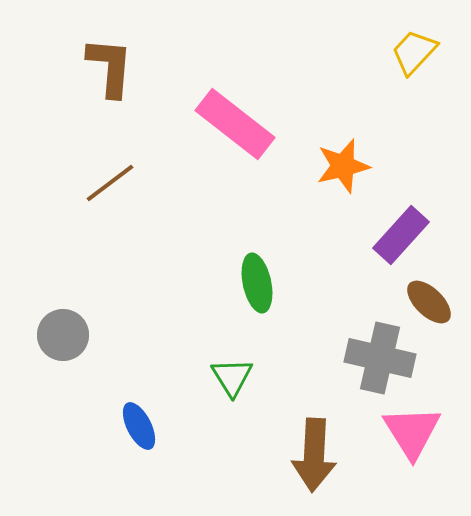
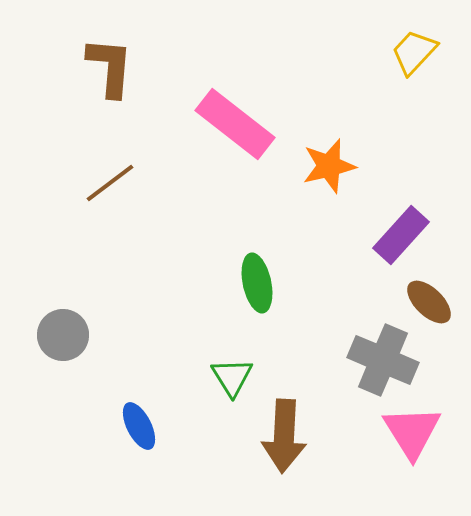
orange star: moved 14 px left
gray cross: moved 3 px right, 2 px down; rotated 10 degrees clockwise
brown arrow: moved 30 px left, 19 px up
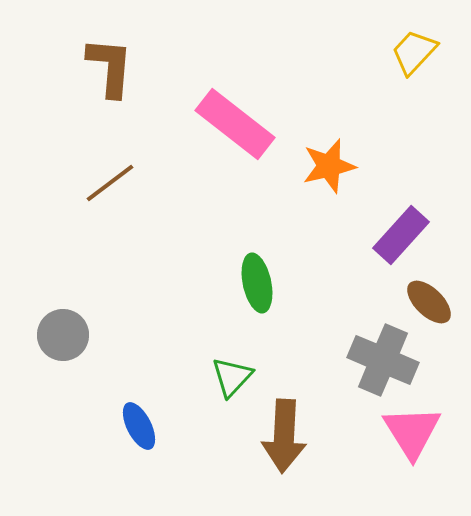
green triangle: rotated 15 degrees clockwise
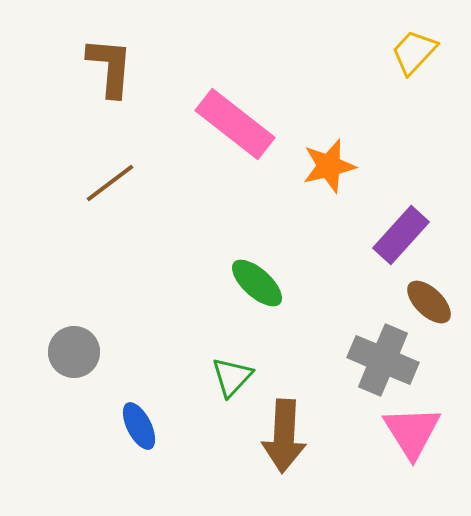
green ellipse: rotated 36 degrees counterclockwise
gray circle: moved 11 px right, 17 px down
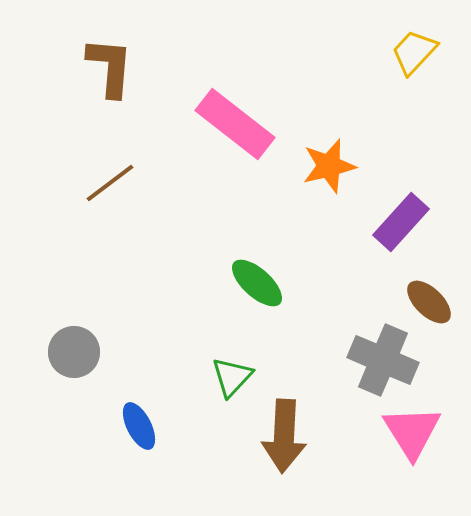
purple rectangle: moved 13 px up
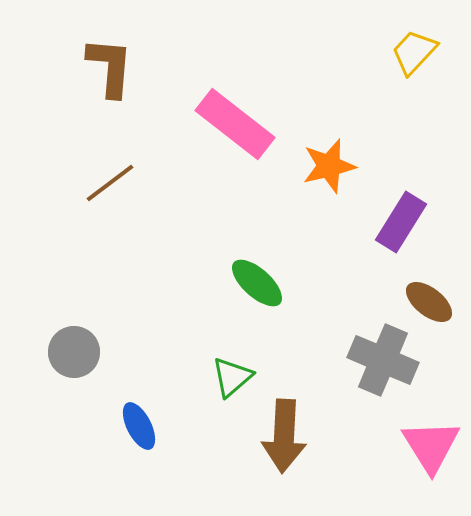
purple rectangle: rotated 10 degrees counterclockwise
brown ellipse: rotated 6 degrees counterclockwise
green triangle: rotated 6 degrees clockwise
pink triangle: moved 19 px right, 14 px down
